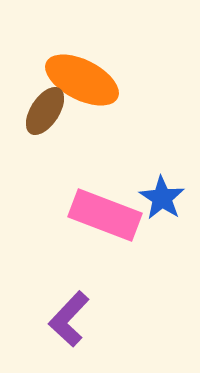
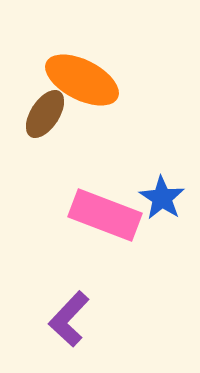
brown ellipse: moved 3 px down
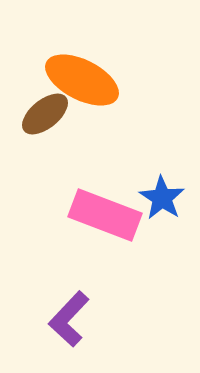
brown ellipse: rotated 18 degrees clockwise
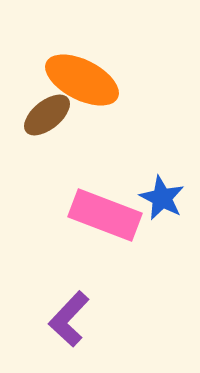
brown ellipse: moved 2 px right, 1 px down
blue star: rotated 6 degrees counterclockwise
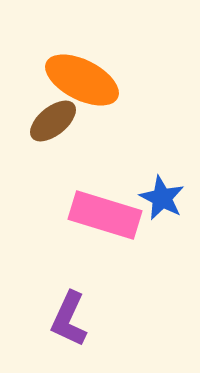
brown ellipse: moved 6 px right, 6 px down
pink rectangle: rotated 4 degrees counterclockwise
purple L-shape: rotated 18 degrees counterclockwise
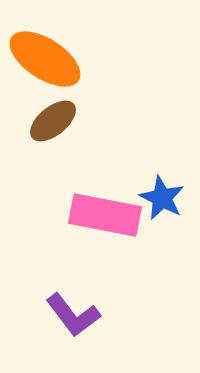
orange ellipse: moved 37 px left, 21 px up; rotated 6 degrees clockwise
pink rectangle: rotated 6 degrees counterclockwise
purple L-shape: moved 4 px right, 4 px up; rotated 62 degrees counterclockwise
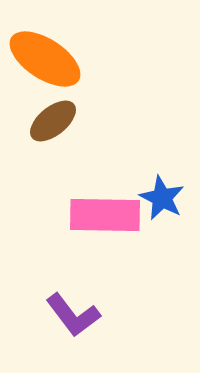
pink rectangle: rotated 10 degrees counterclockwise
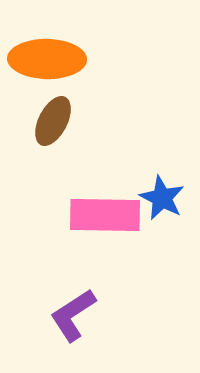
orange ellipse: moved 2 px right; rotated 32 degrees counterclockwise
brown ellipse: rotated 24 degrees counterclockwise
purple L-shape: rotated 94 degrees clockwise
